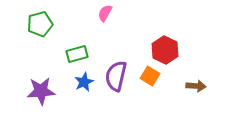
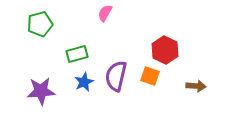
orange square: rotated 12 degrees counterclockwise
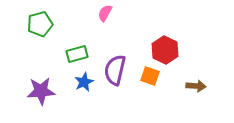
purple semicircle: moved 1 px left, 6 px up
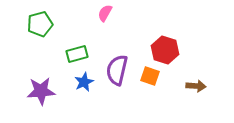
red hexagon: rotated 8 degrees counterclockwise
purple semicircle: moved 2 px right
